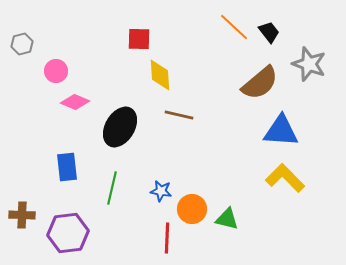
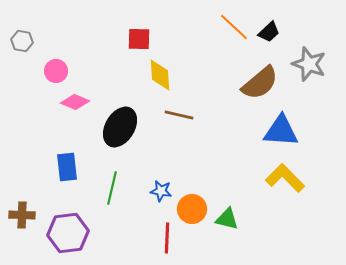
black trapezoid: rotated 85 degrees clockwise
gray hexagon: moved 3 px up; rotated 25 degrees clockwise
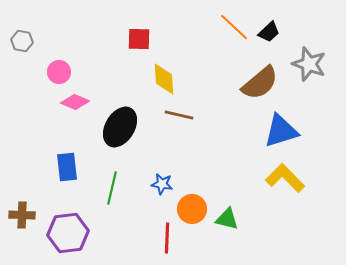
pink circle: moved 3 px right, 1 px down
yellow diamond: moved 4 px right, 4 px down
blue triangle: rotated 21 degrees counterclockwise
blue star: moved 1 px right, 7 px up
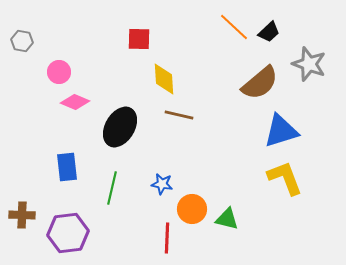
yellow L-shape: rotated 24 degrees clockwise
